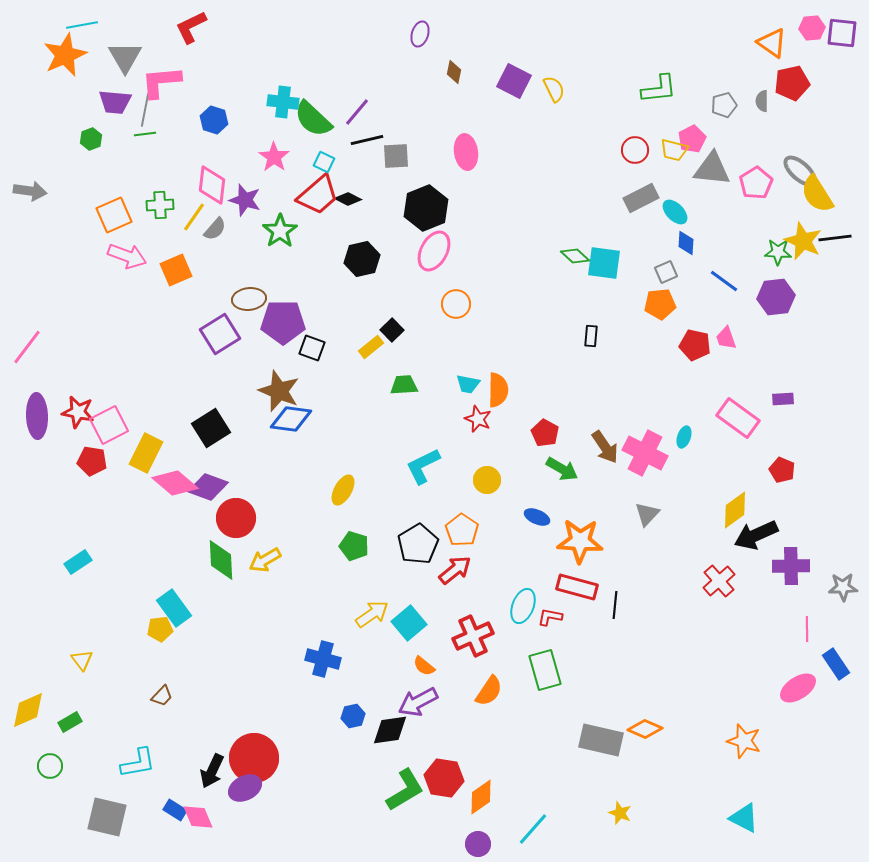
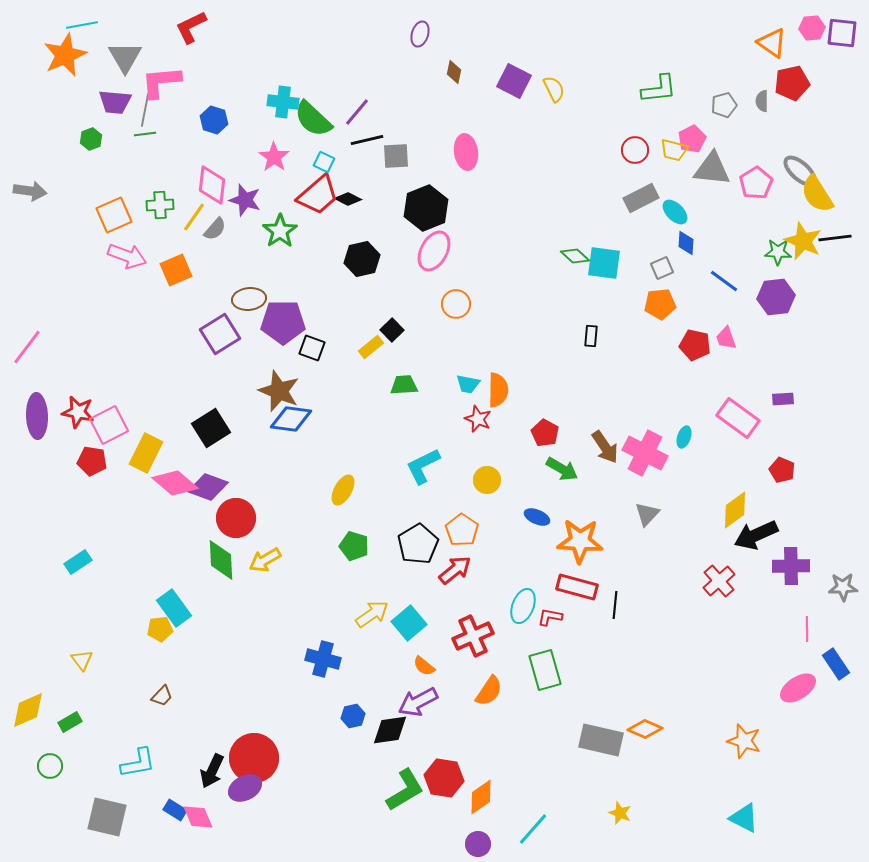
gray square at (666, 272): moved 4 px left, 4 px up
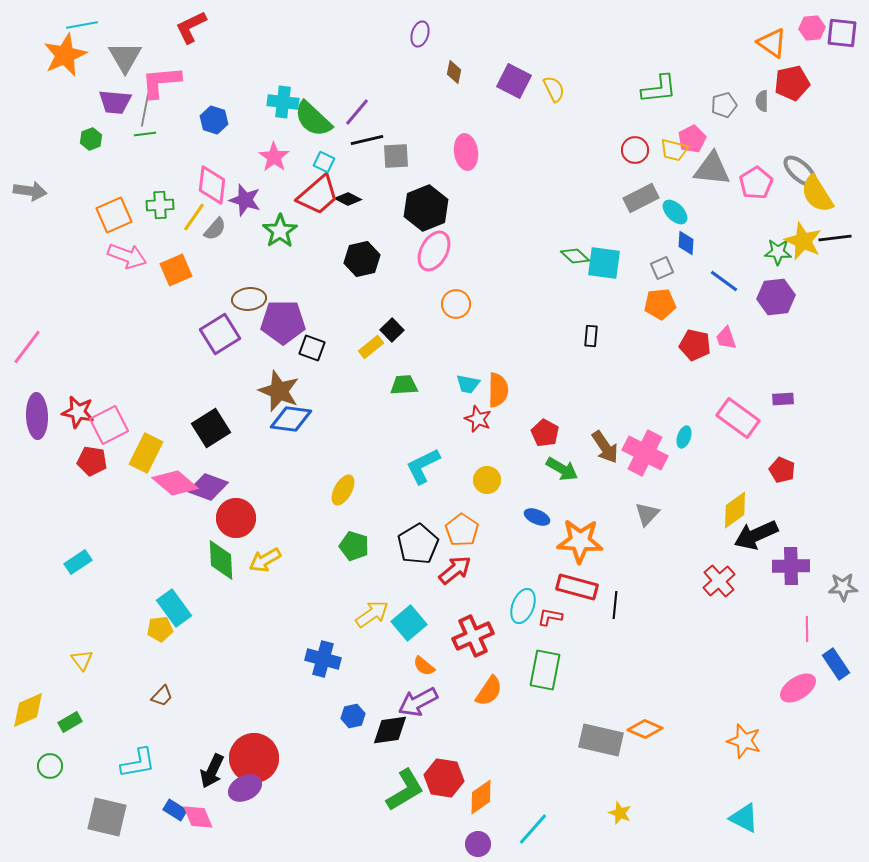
green rectangle at (545, 670): rotated 27 degrees clockwise
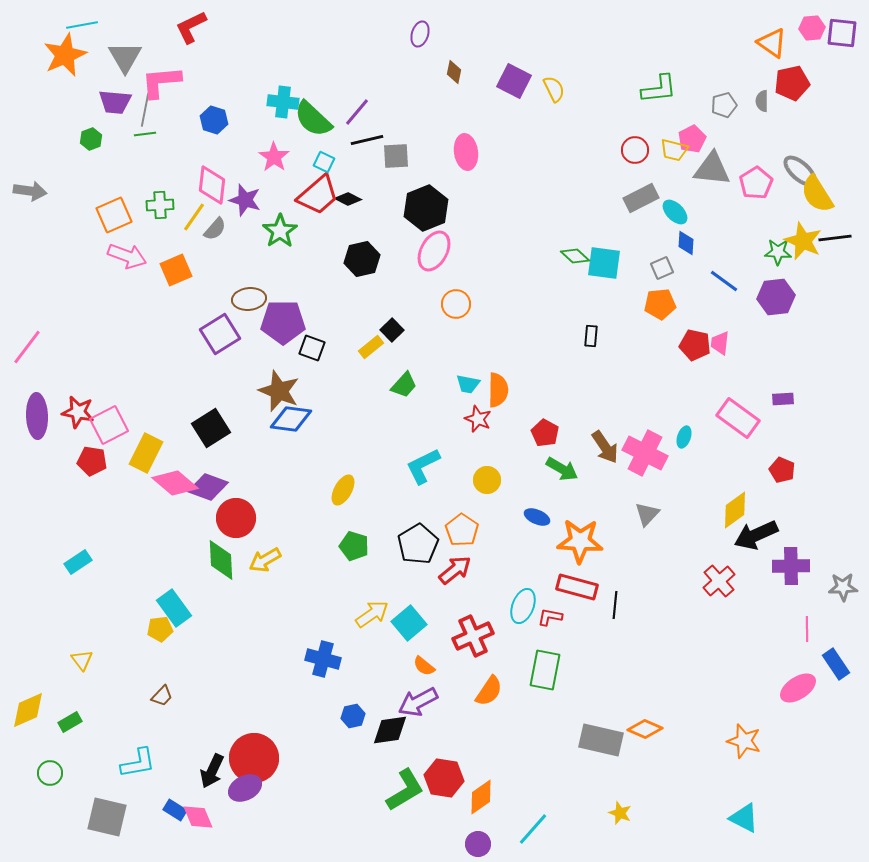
pink trapezoid at (726, 338): moved 6 px left, 5 px down; rotated 25 degrees clockwise
green trapezoid at (404, 385): rotated 136 degrees clockwise
green circle at (50, 766): moved 7 px down
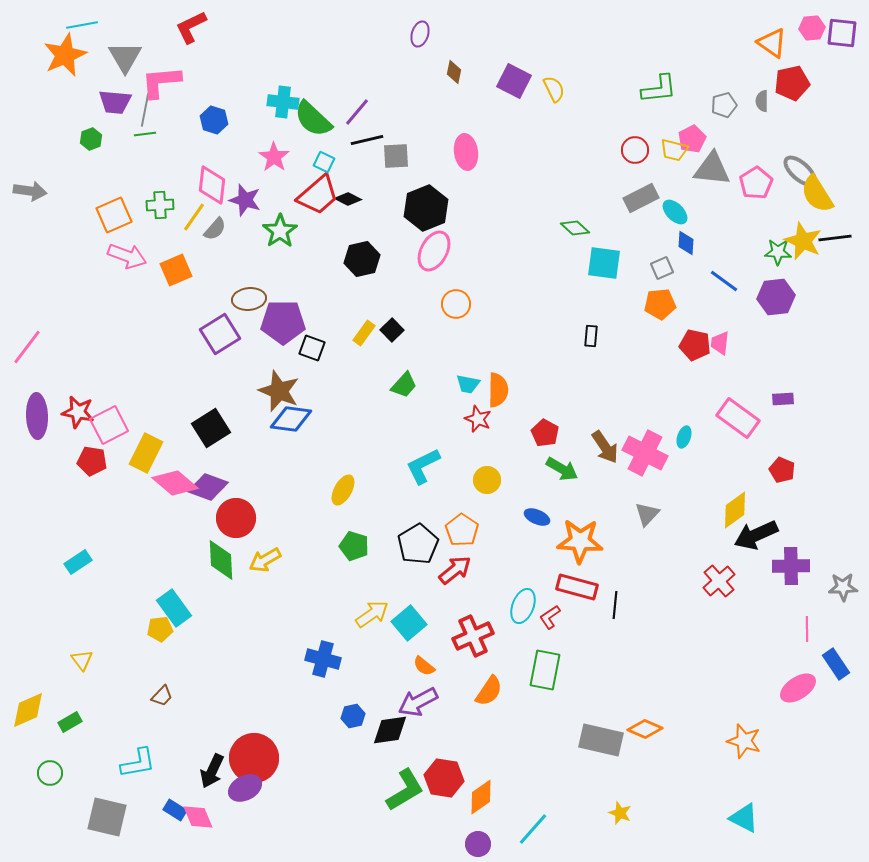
green diamond at (575, 256): moved 28 px up
yellow rectangle at (371, 347): moved 7 px left, 14 px up; rotated 15 degrees counterclockwise
red L-shape at (550, 617): rotated 45 degrees counterclockwise
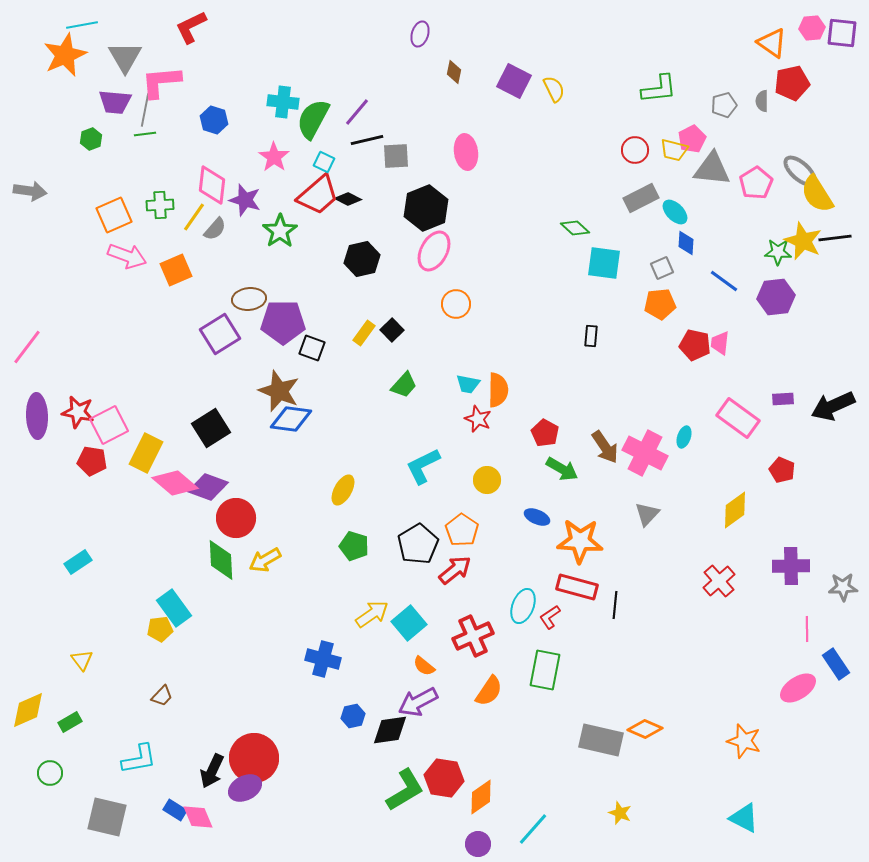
green semicircle at (313, 119): rotated 75 degrees clockwise
black arrow at (756, 535): moved 77 px right, 129 px up
cyan L-shape at (138, 763): moved 1 px right, 4 px up
